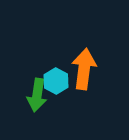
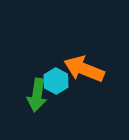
orange arrow: rotated 75 degrees counterclockwise
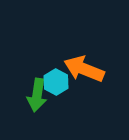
cyan hexagon: moved 1 px down
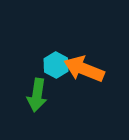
cyan hexagon: moved 17 px up
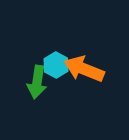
green arrow: moved 13 px up
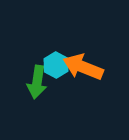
orange arrow: moved 1 px left, 2 px up
